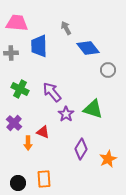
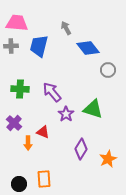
blue trapezoid: rotated 15 degrees clockwise
gray cross: moved 7 px up
green cross: rotated 24 degrees counterclockwise
black circle: moved 1 px right, 1 px down
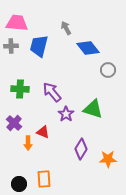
orange star: rotated 24 degrees clockwise
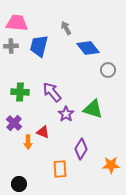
green cross: moved 3 px down
orange arrow: moved 1 px up
orange star: moved 3 px right, 6 px down
orange rectangle: moved 16 px right, 10 px up
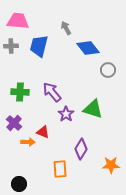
pink trapezoid: moved 1 px right, 2 px up
orange arrow: rotated 88 degrees counterclockwise
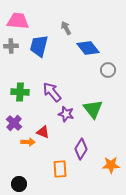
green triangle: rotated 35 degrees clockwise
purple star: rotated 21 degrees counterclockwise
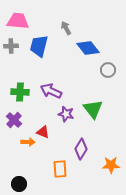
purple arrow: moved 1 px left, 1 px up; rotated 25 degrees counterclockwise
purple cross: moved 3 px up
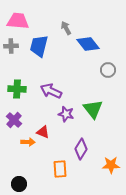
blue diamond: moved 4 px up
green cross: moved 3 px left, 3 px up
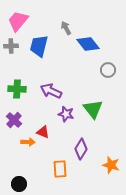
pink trapezoid: rotated 55 degrees counterclockwise
orange star: rotated 18 degrees clockwise
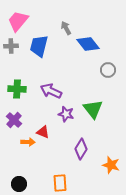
orange rectangle: moved 14 px down
